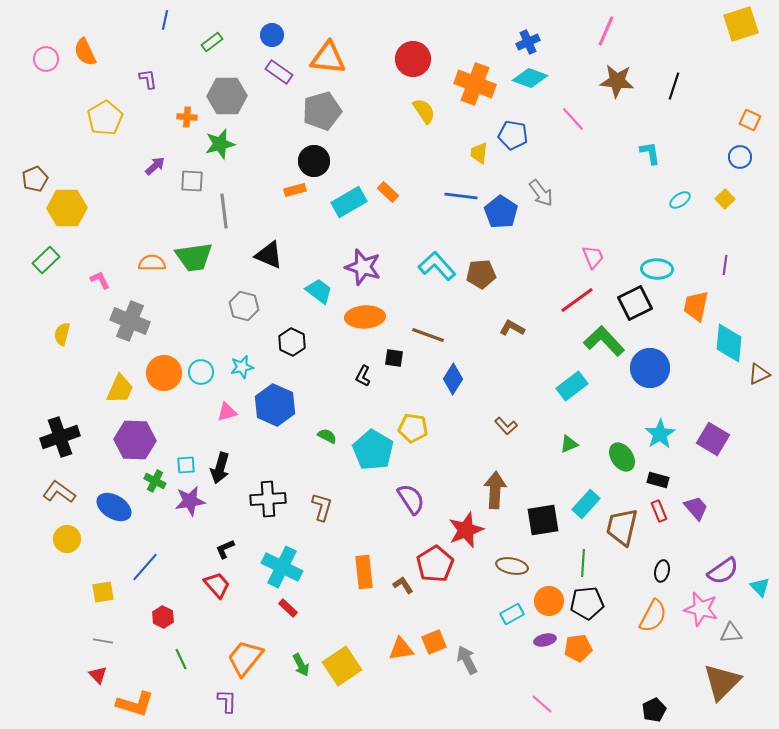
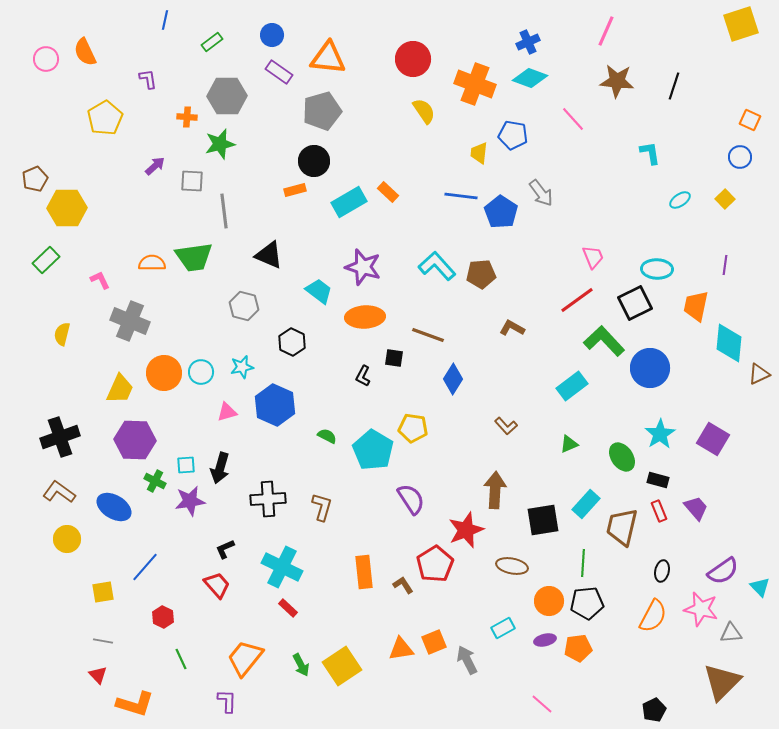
cyan rectangle at (512, 614): moved 9 px left, 14 px down
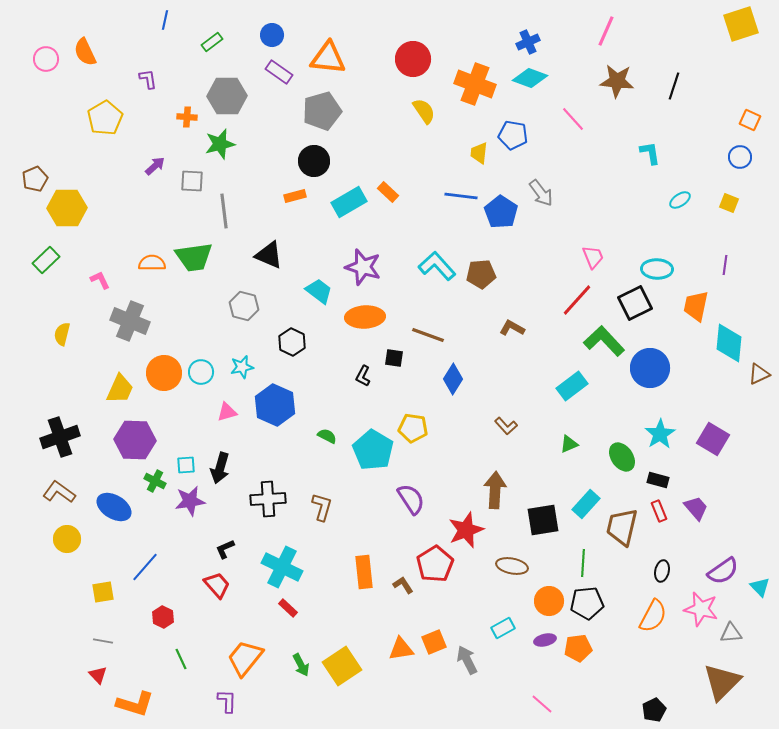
orange rectangle at (295, 190): moved 6 px down
yellow square at (725, 199): moved 4 px right, 4 px down; rotated 24 degrees counterclockwise
red line at (577, 300): rotated 12 degrees counterclockwise
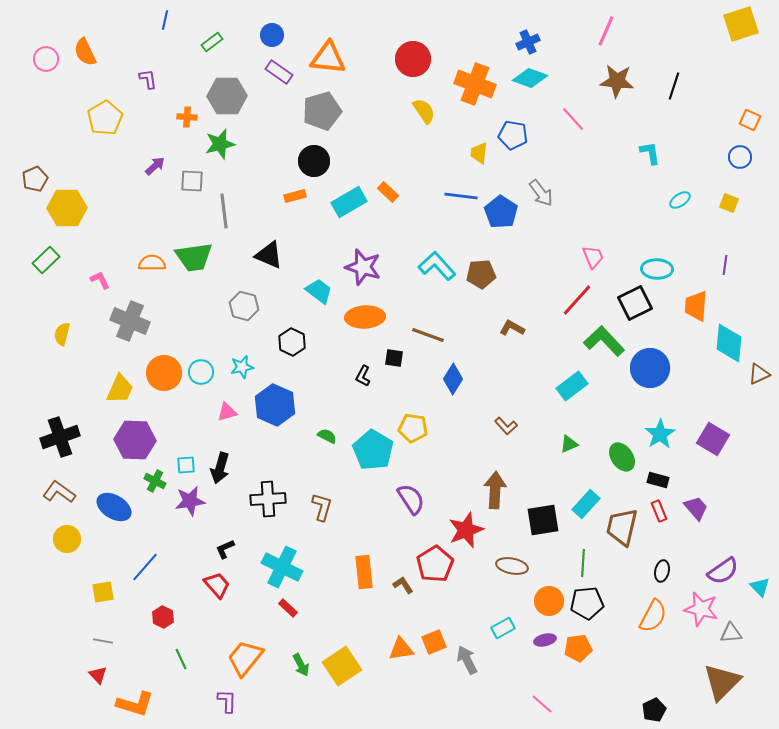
orange trapezoid at (696, 306): rotated 8 degrees counterclockwise
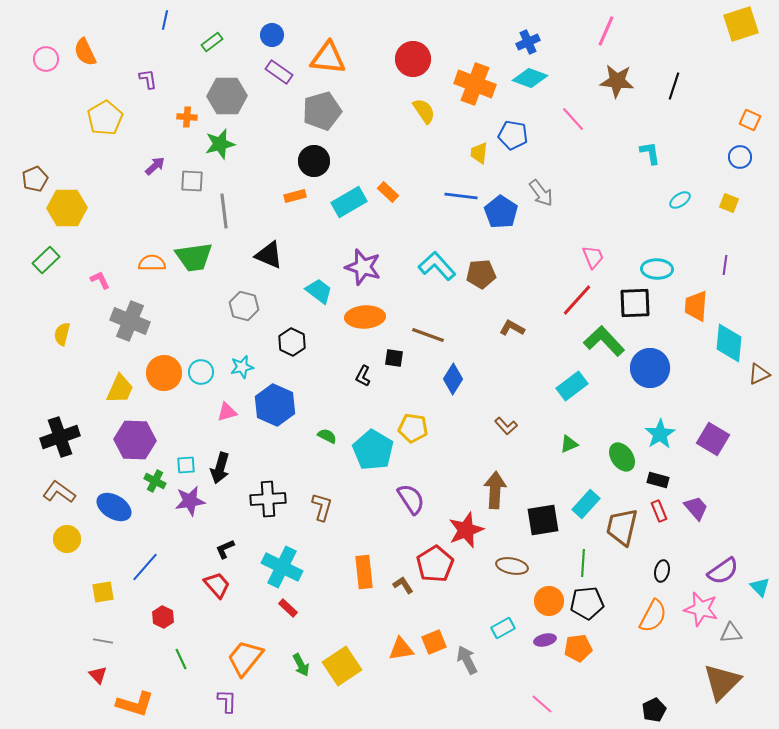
black square at (635, 303): rotated 24 degrees clockwise
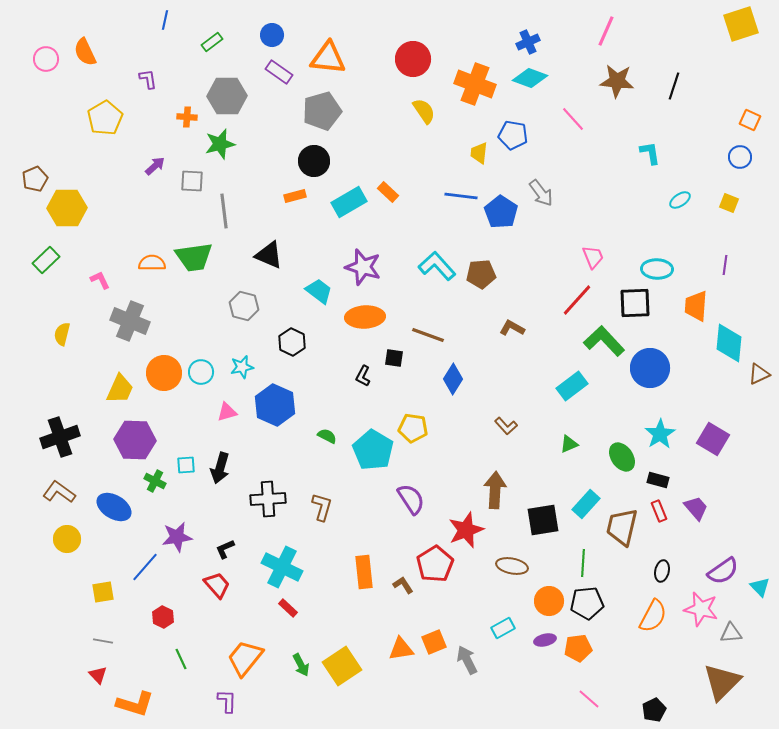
purple star at (190, 501): moved 13 px left, 36 px down
pink line at (542, 704): moved 47 px right, 5 px up
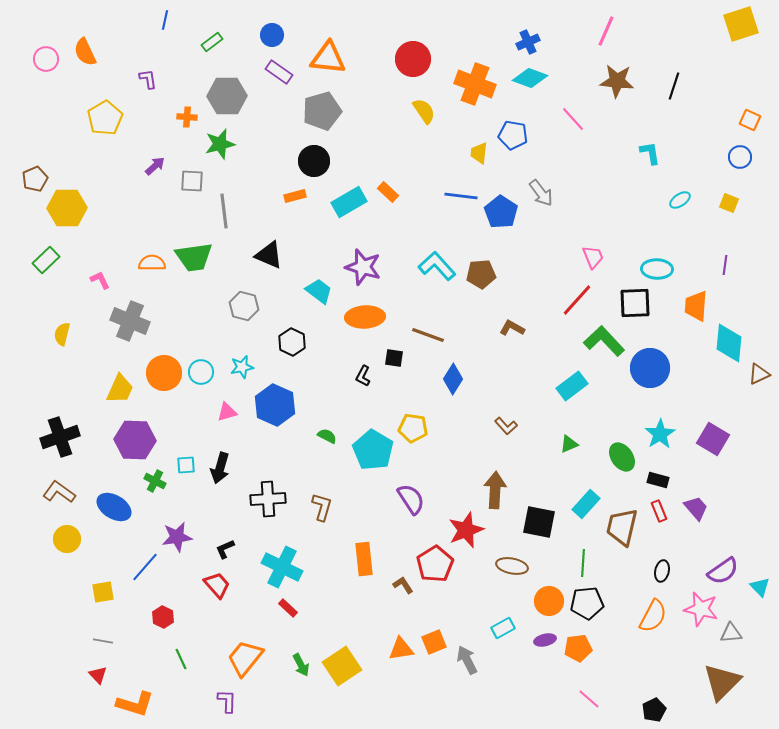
black square at (543, 520): moved 4 px left, 2 px down; rotated 20 degrees clockwise
orange rectangle at (364, 572): moved 13 px up
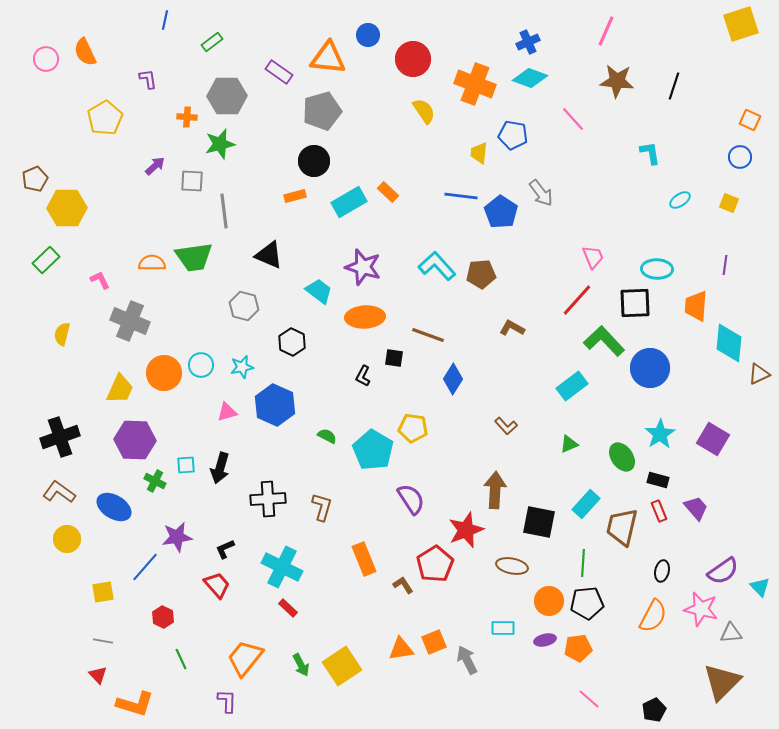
blue circle at (272, 35): moved 96 px right
cyan circle at (201, 372): moved 7 px up
orange rectangle at (364, 559): rotated 16 degrees counterclockwise
cyan rectangle at (503, 628): rotated 30 degrees clockwise
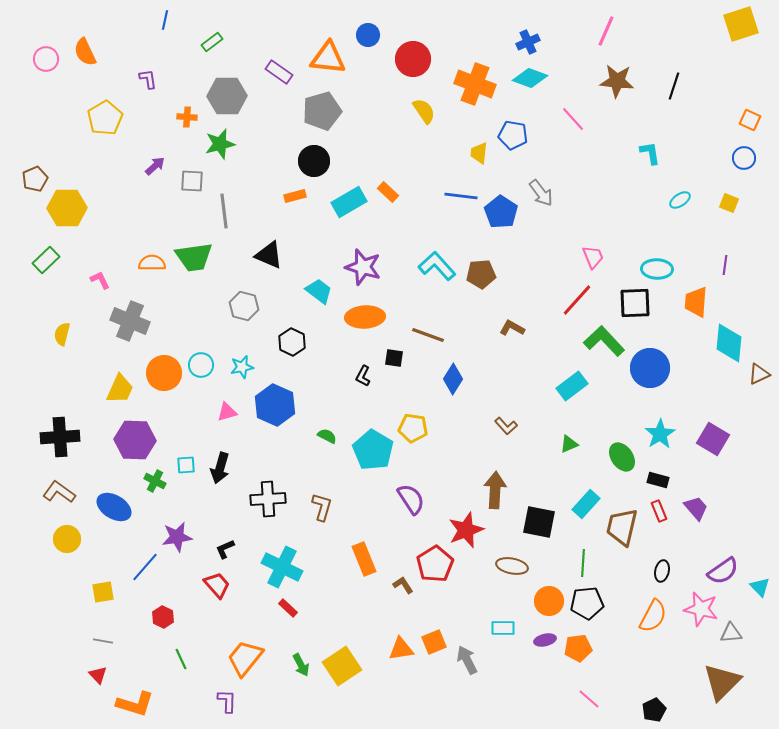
blue circle at (740, 157): moved 4 px right, 1 px down
orange trapezoid at (696, 306): moved 4 px up
black cross at (60, 437): rotated 15 degrees clockwise
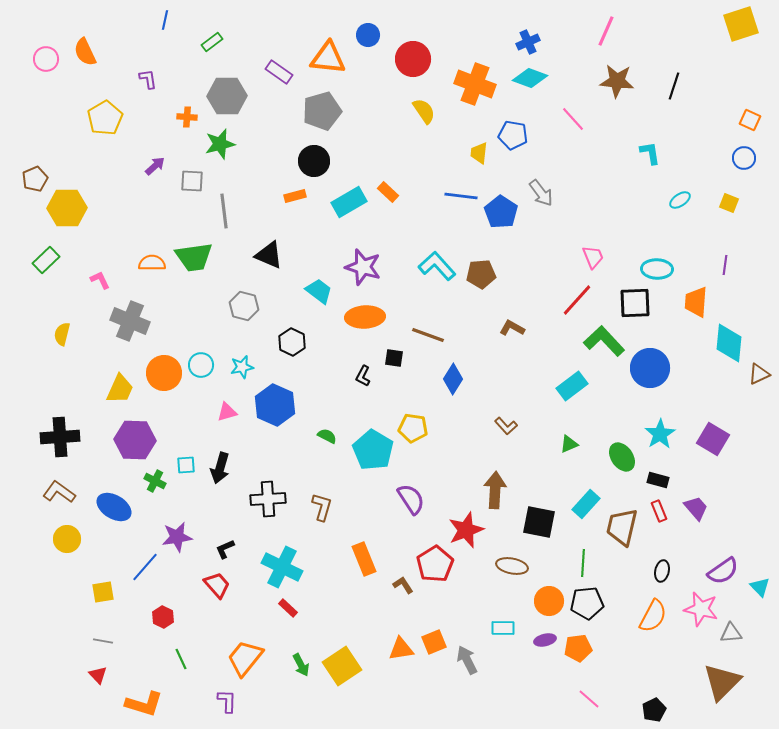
orange L-shape at (135, 704): moved 9 px right
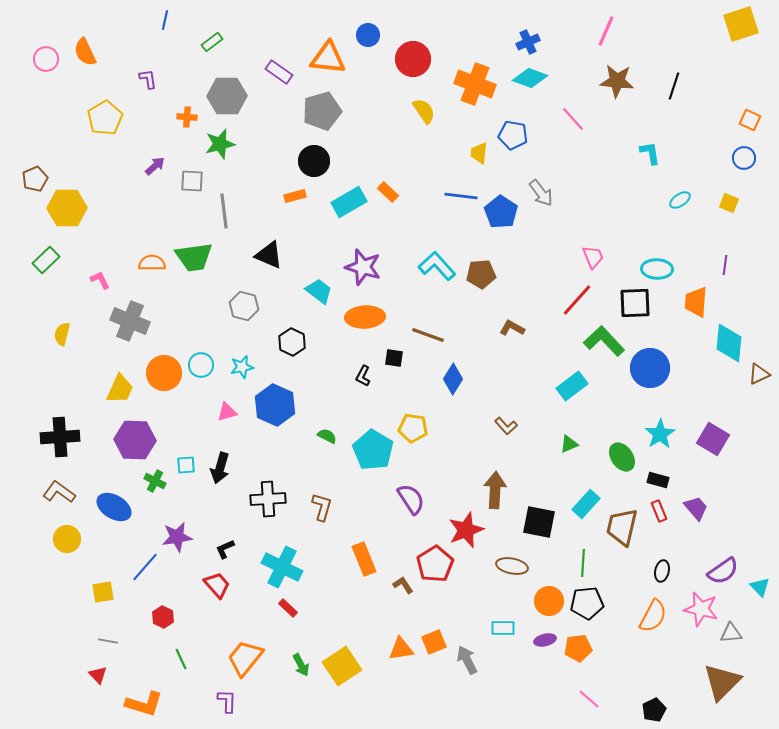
gray line at (103, 641): moved 5 px right
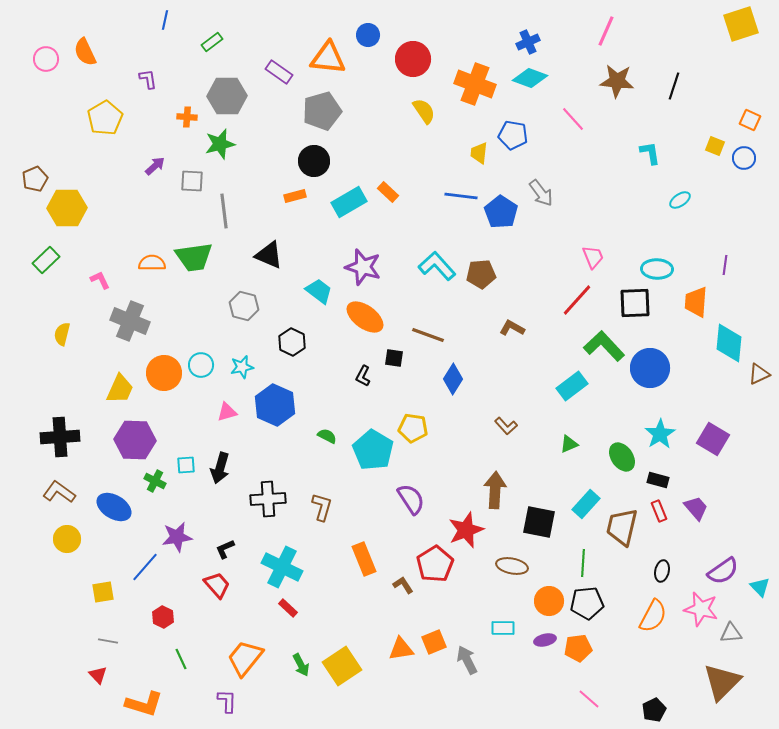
yellow square at (729, 203): moved 14 px left, 57 px up
orange ellipse at (365, 317): rotated 39 degrees clockwise
green L-shape at (604, 341): moved 5 px down
